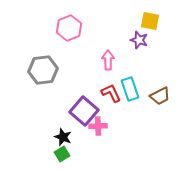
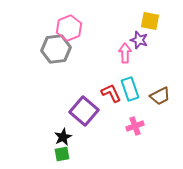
pink arrow: moved 17 px right, 7 px up
gray hexagon: moved 13 px right, 21 px up
pink cross: moved 37 px right; rotated 18 degrees counterclockwise
black star: rotated 24 degrees clockwise
green square: rotated 21 degrees clockwise
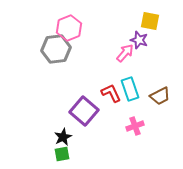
pink arrow: rotated 42 degrees clockwise
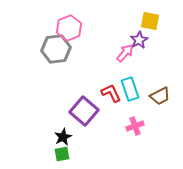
purple star: rotated 24 degrees clockwise
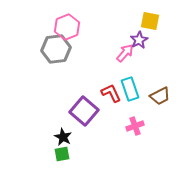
pink hexagon: moved 2 px left, 1 px up
black star: rotated 18 degrees counterclockwise
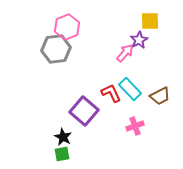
yellow square: rotated 12 degrees counterclockwise
cyan rectangle: rotated 25 degrees counterclockwise
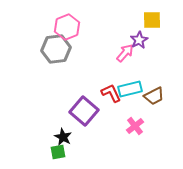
yellow square: moved 2 px right, 1 px up
cyan rectangle: rotated 60 degrees counterclockwise
brown trapezoid: moved 6 px left
pink cross: rotated 18 degrees counterclockwise
green square: moved 4 px left, 2 px up
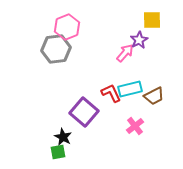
purple square: moved 1 px down
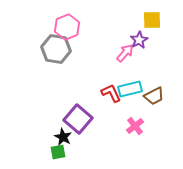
gray hexagon: rotated 16 degrees clockwise
purple square: moved 6 px left, 7 px down
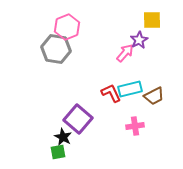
pink cross: rotated 30 degrees clockwise
